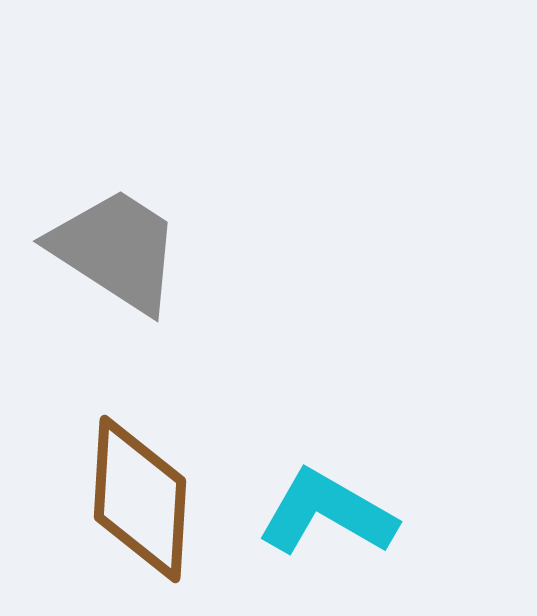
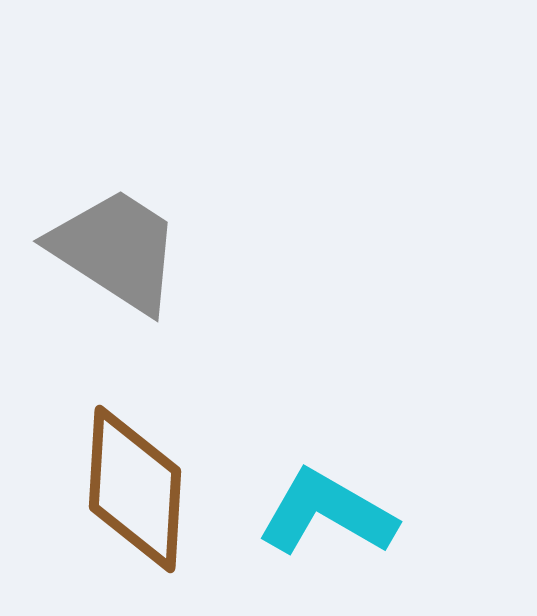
brown diamond: moved 5 px left, 10 px up
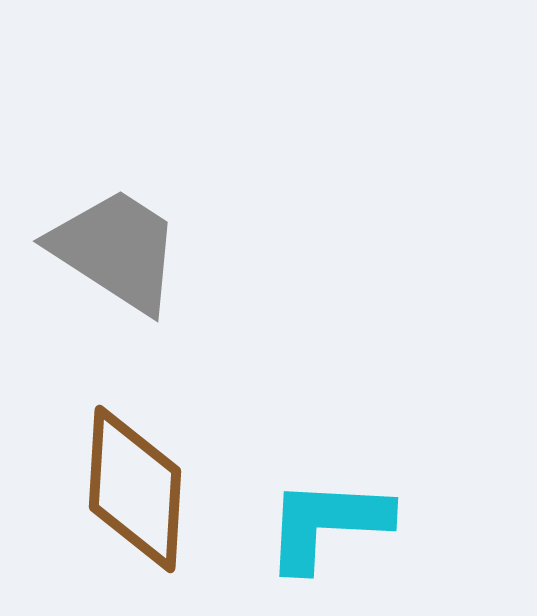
cyan L-shape: moved 11 px down; rotated 27 degrees counterclockwise
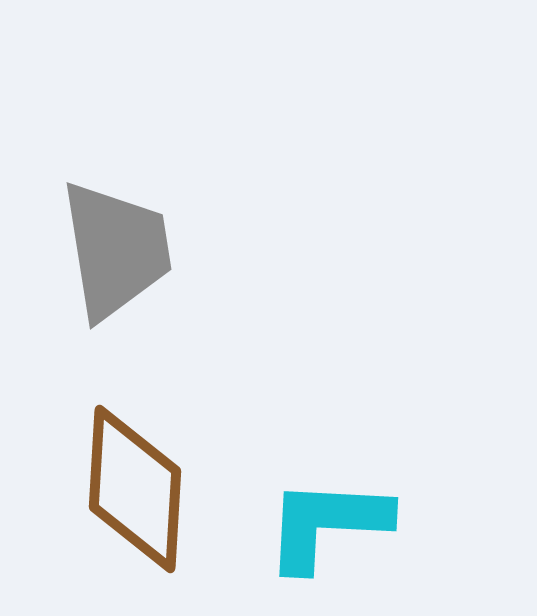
gray trapezoid: rotated 48 degrees clockwise
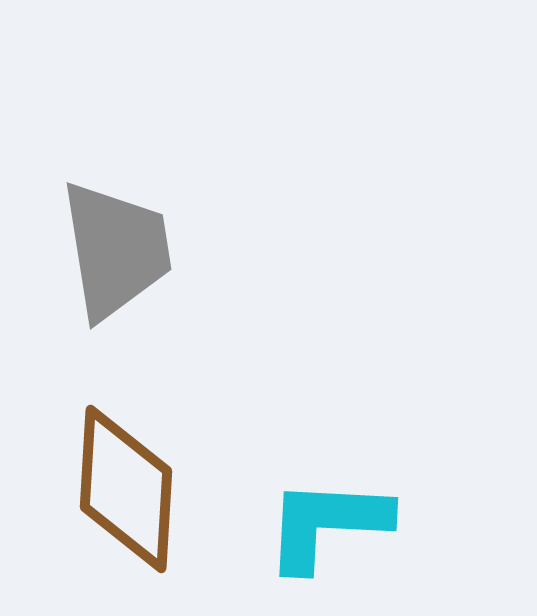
brown diamond: moved 9 px left
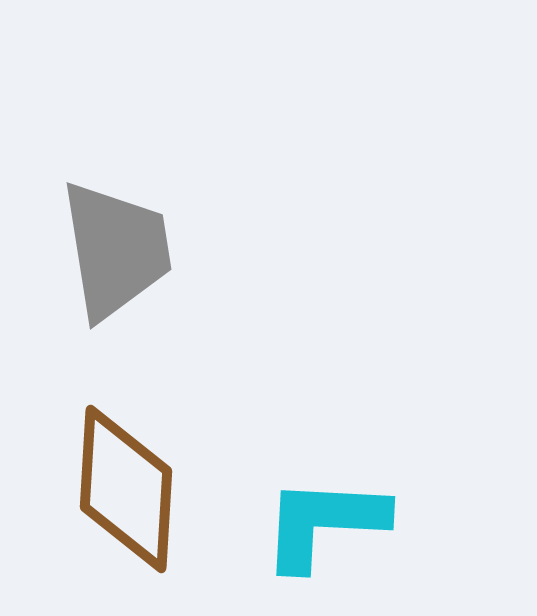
cyan L-shape: moved 3 px left, 1 px up
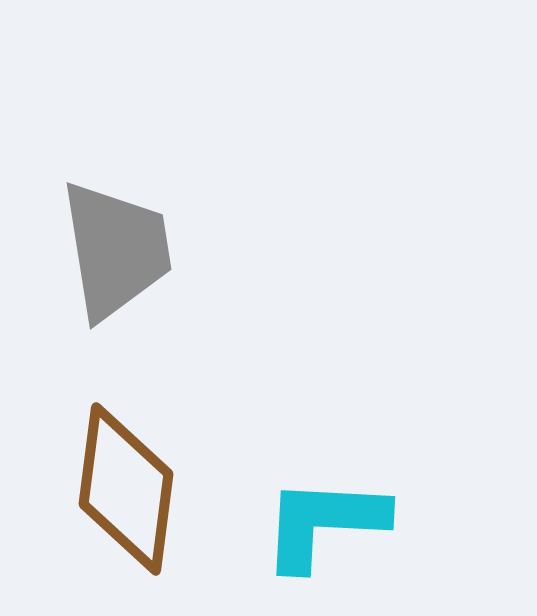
brown diamond: rotated 4 degrees clockwise
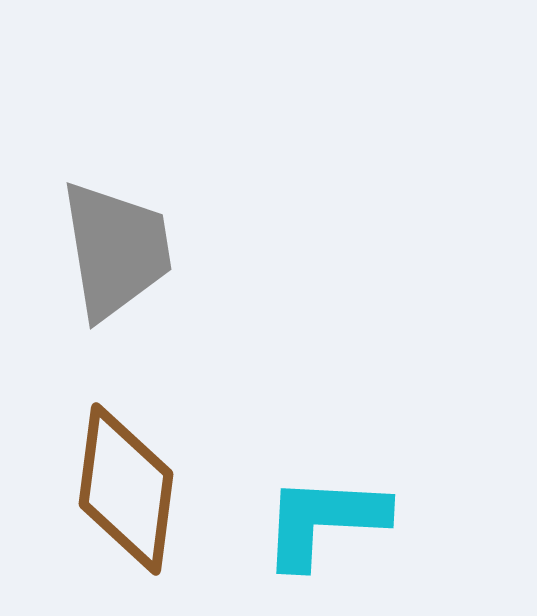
cyan L-shape: moved 2 px up
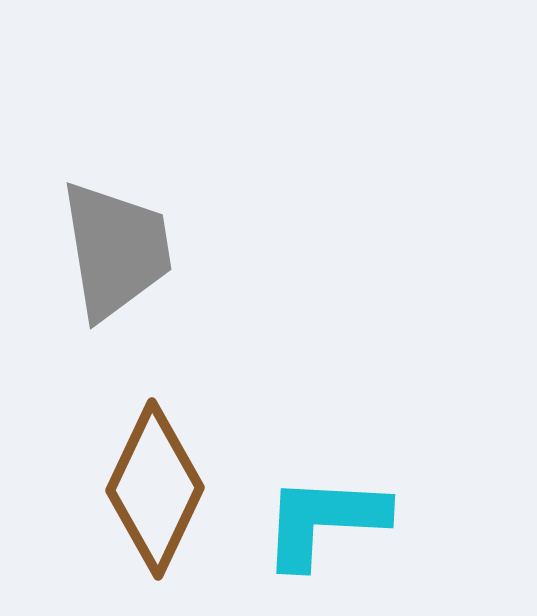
brown diamond: moved 29 px right; rotated 18 degrees clockwise
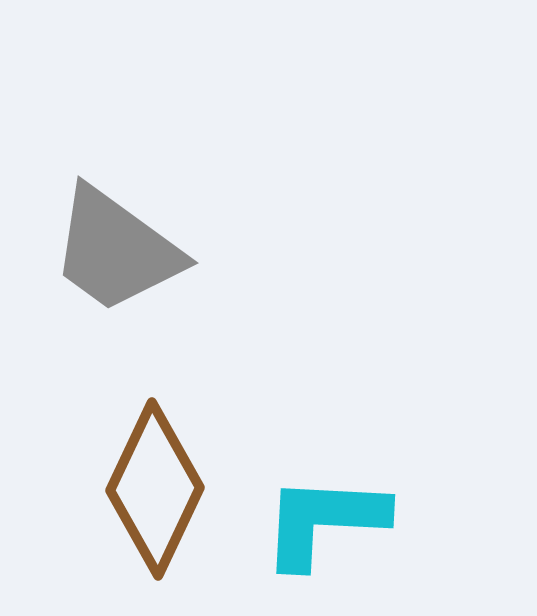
gray trapezoid: rotated 135 degrees clockwise
